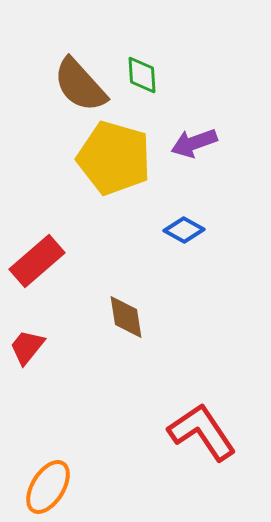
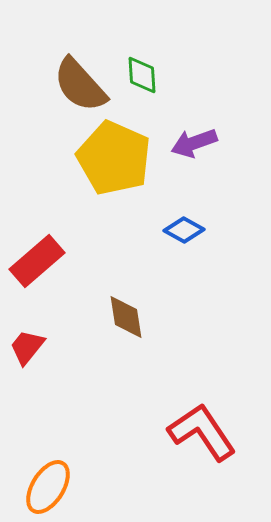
yellow pentagon: rotated 8 degrees clockwise
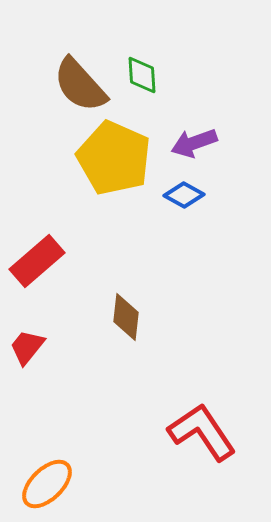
blue diamond: moved 35 px up
brown diamond: rotated 15 degrees clockwise
orange ellipse: moved 1 px left, 3 px up; rotated 14 degrees clockwise
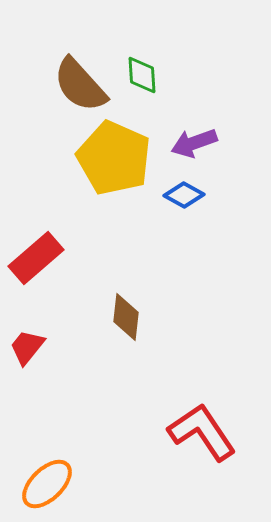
red rectangle: moved 1 px left, 3 px up
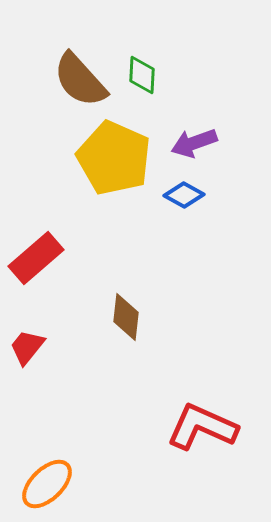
green diamond: rotated 6 degrees clockwise
brown semicircle: moved 5 px up
red L-shape: moved 5 px up; rotated 32 degrees counterclockwise
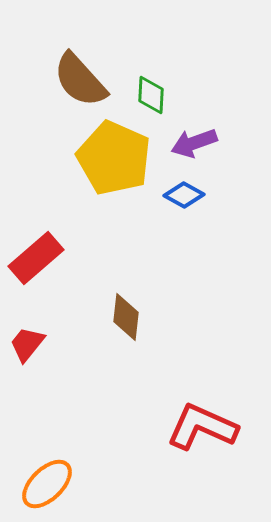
green diamond: moved 9 px right, 20 px down
red trapezoid: moved 3 px up
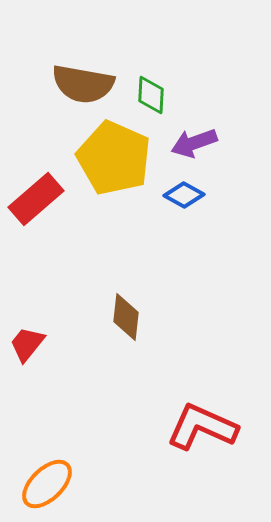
brown semicircle: moved 3 px right, 4 px down; rotated 38 degrees counterclockwise
red rectangle: moved 59 px up
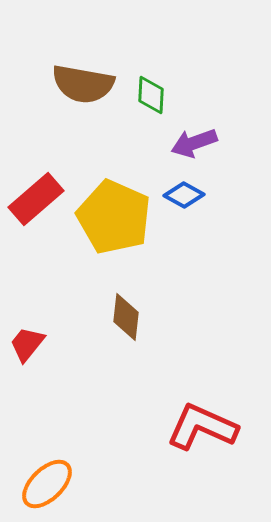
yellow pentagon: moved 59 px down
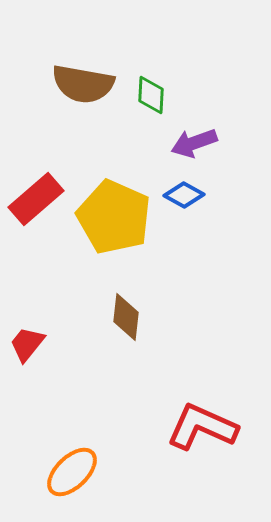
orange ellipse: moved 25 px right, 12 px up
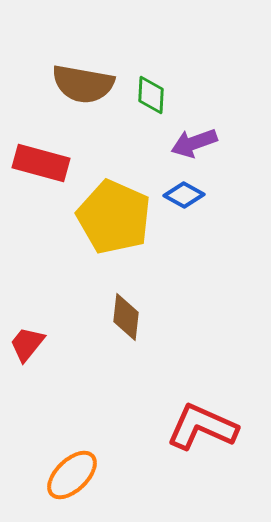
red rectangle: moved 5 px right, 36 px up; rotated 56 degrees clockwise
orange ellipse: moved 3 px down
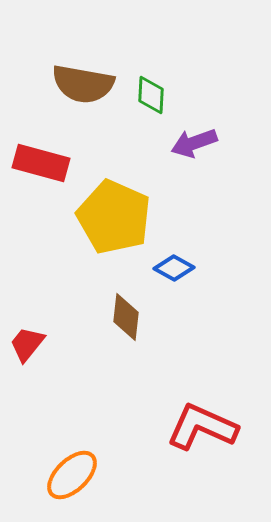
blue diamond: moved 10 px left, 73 px down
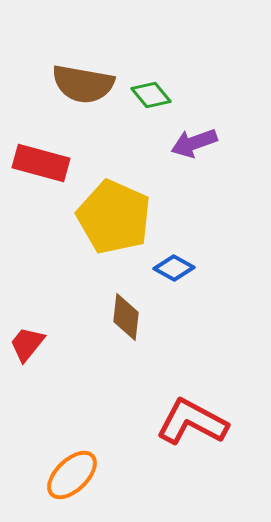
green diamond: rotated 42 degrees counterclockwise
red L-shape: moved 10 px left, 5 px up; rotated 4 degrees clockwise
